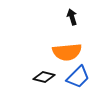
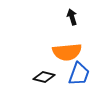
blue trapezoid: moved 1 px right, 3 px up; rotated 25 degrees counterclockwise
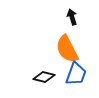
orange semicircle: moved 3 px up; rotated 68 degrees clockwise
blue trapezoid: moved 3 px left
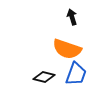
orange semicircle: rotated 44 degrees counterclockwise
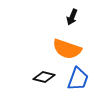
black arrow: rotated 140 degrees counterclockwise
blue trapezoid: moved 2 px right, 5 px down
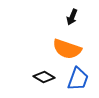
black diamond: rotated 15 degrees clockwise
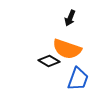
black arrow: moved 2 px left, 1 px down
black diamond: moved 5 px right, 16 px up
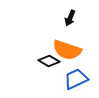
orange semicircle: moved 1 px down
blue trapezoid: moved 2 px left; rotated 135 degrees counterclockwise
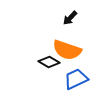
black arrow: rotated 21 degrees clockwise
black diamond: moved 1 px down
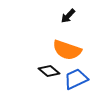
black arrow: moved 2 px left, 2 px up
black diamond: moved 9 px down; rotated 10 degrees clockwise
